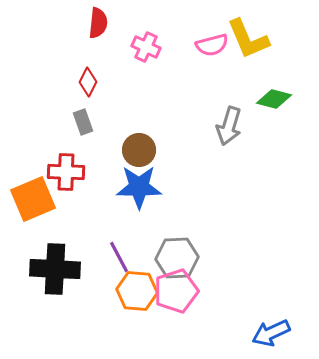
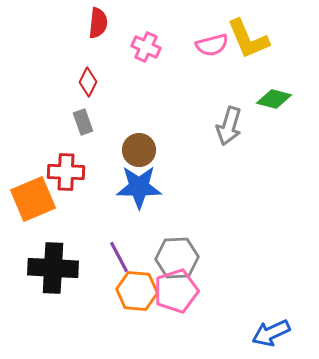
black cross: moved 2 px left, 1 px up
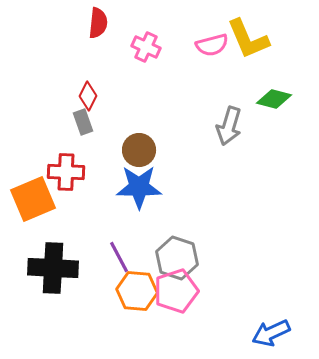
red diamond: moved 14 px down
gray hexagon: rotated 21 degrees clockwise
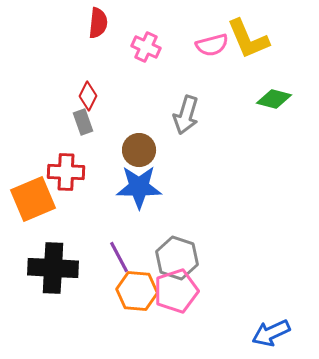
gray arrow: moved 43 px left, 11 px up
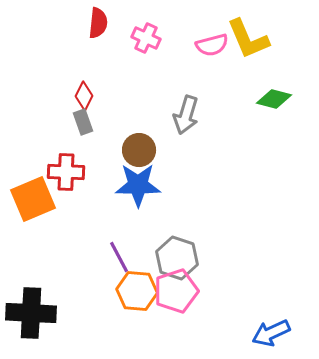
pink cross: moved 9 px up
red diamond: moved 4 px left
blue star: moved 1 px left, 2 px up
black cross: moved 22 px left, 45 px down
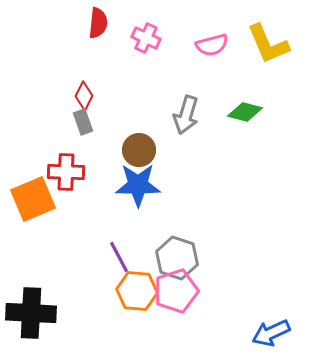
yellow L-shape: moved 20 px right, 5 px down
green diamond: moved 29 px left, 13 px down
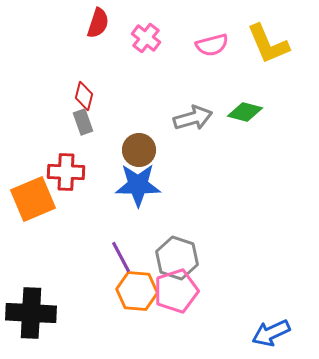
red semicircle: rotated 12 degrees clockwise
pink cross: rotated 12 degrees clockwise
red diamond: rotated 12 degrees counterclockwise
gray arrow: moved 7 px right, 3 px down; rotated 123 degrees counterclockwise
purple line: moved 2 px right
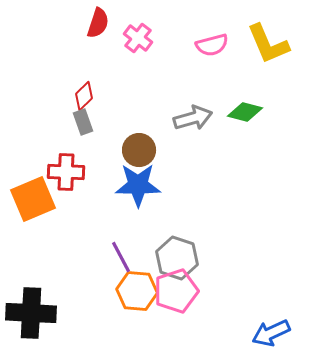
pink cross: moved 8 px left
red diamond: rotated 32 degrees clockwise
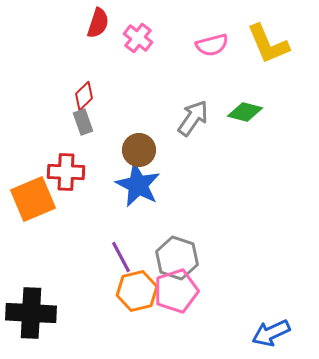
gray arrow: rotated 39 degrees counterclockwise
blue star: rotated 27 degrees clockwise
orange hexagon: rotated 18 degrees counterclockwise
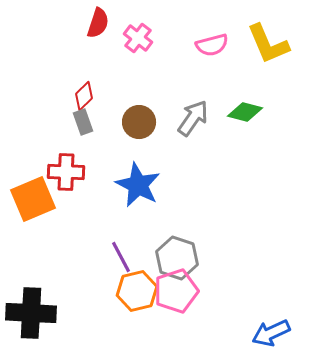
brown circle: moved 28 px up
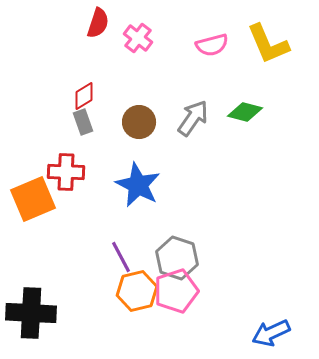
red diamond: rotated 12 degrees clockwise
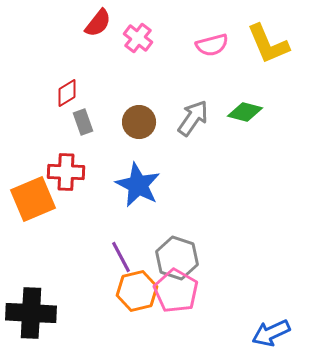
red semicircle: rotated 20 degrees clockwise
red diamond: moved 17 px left, 3 px up
pink pentagon: rotated 24 degrees counterclockwise
